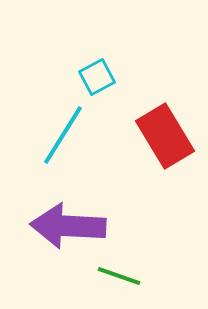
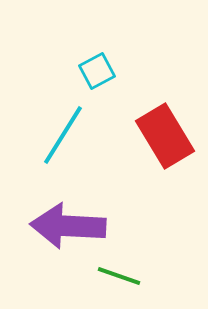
cyan square: moved 6 px up
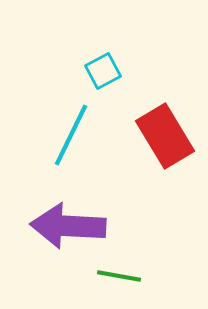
cyan square: moved 6 px right
cyan line: moved 8 px right; rotated 6 degrees counterclockwise
green line: rotated 9 degrees counterclockwise
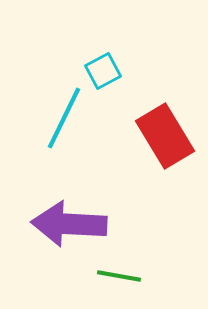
cyan line: moved 7 px left, 17 px up
purple arrow: moved 1 px right, 2 px up
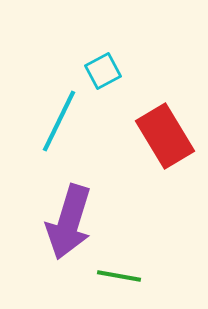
cyan line: moved 5 px left, 3 px down
purple arrow: moved 2 px up; rotated 76 degrees counterclockwise
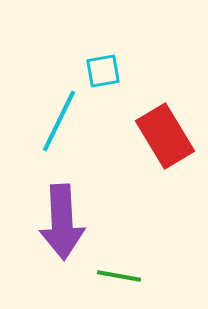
cyan square: rotated 18 degrees clockwise
purple arrow: moved 7 px left; rotated 20 degrees counterclockwise
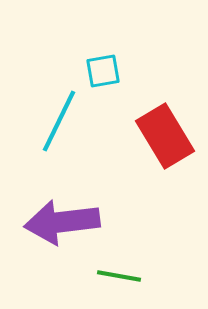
purple arrow: rotated 86 degrees clockwise
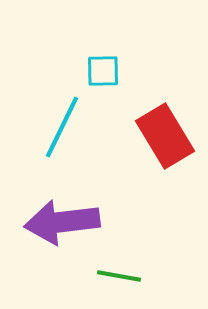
cyan square: rotated 9 degrees clockwise
cyan line: moved 3 px right, 6 px down
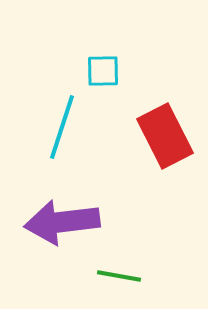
cyan line: rotated 8 degrees counterclockwise
red rectangle: rotated 4 degrees clockwise
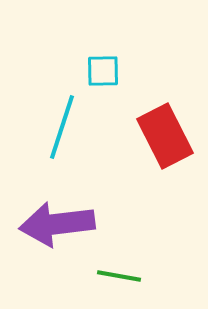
purple arrow: moved 5 px left, 2 px down
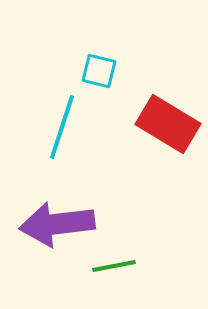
cyan square: moved 4 px left; rotated 15 degrees clockwise
red rectangle: moved 3 px right, 12 px up; rotated 32 degrees counterclockwise
green line: moved 5 px left, 10 px up; rotated 21 degrees counterclockwise
